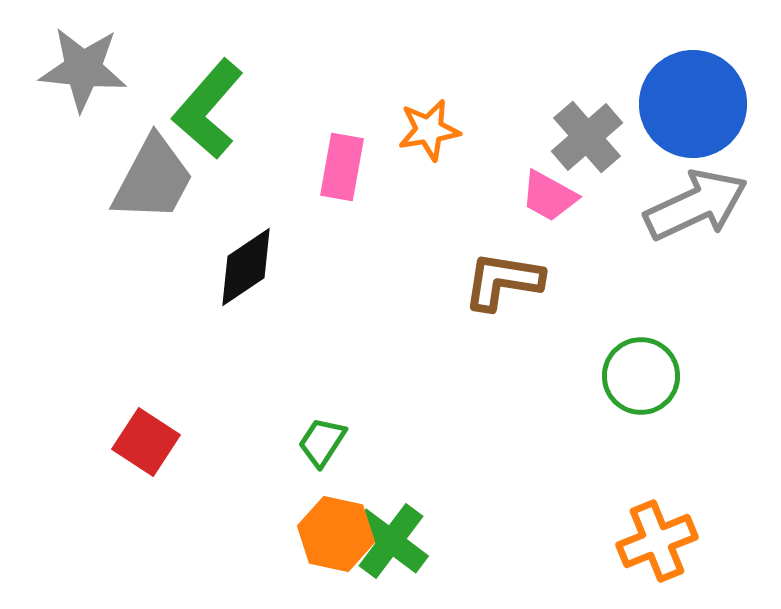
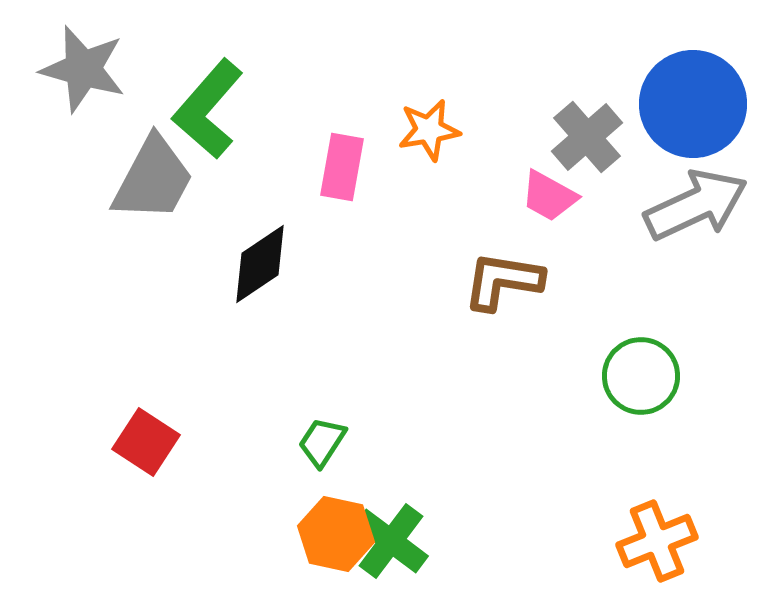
gray star: rotated 10 degrees clockwise
black diamond: moved 14 px right, 3 px up
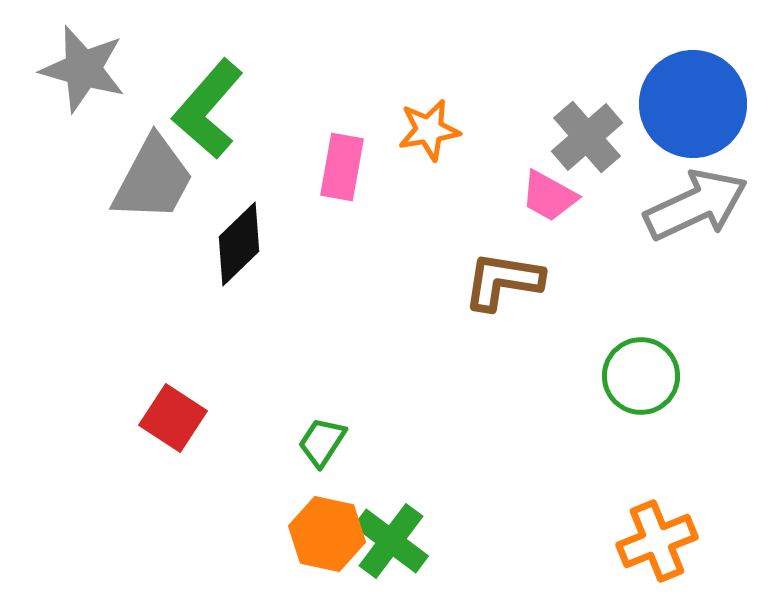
black diamond: moved 21 px left, 20 px up; rotated 10 degrees counterclockwise
red square: moved 27 px right, 24 px up
orange hexagon: moved 9 px left
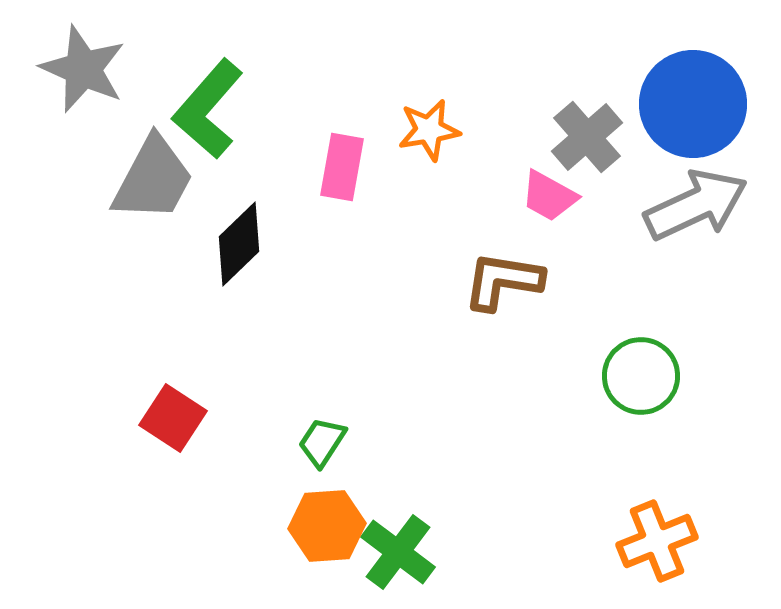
gray star: rotated 8 degrees clockwise
orange hexagon: moved 8 px up; rotated 16 degrees counterclockwise
green cross: moved 7 px right, 11 px down
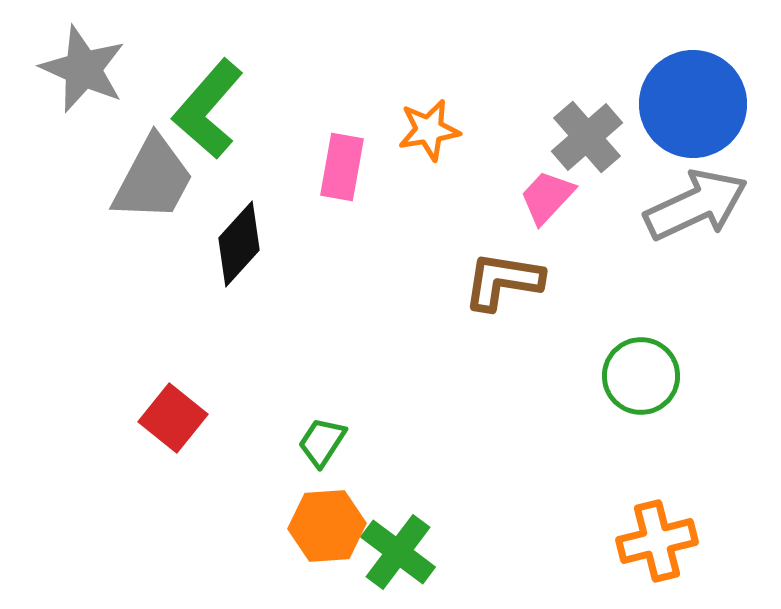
pink trapezoid: moved 2 px left, 1 px down; rotated 104 degrees clockwise
black diamond: rotated 4 degrees counterclockwise
red square: rotated 6 degrees clockwise
orange cross: rotated 8 degrees clockwise
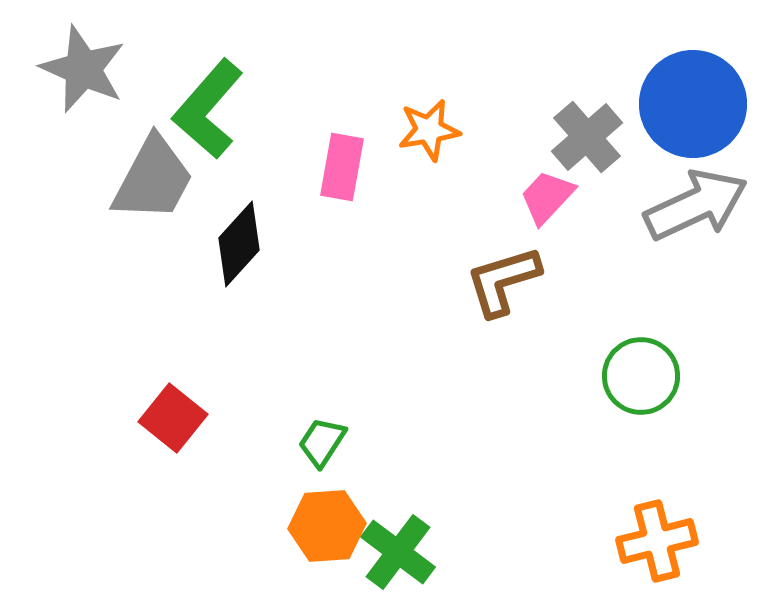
brown L-shape: rotated 26 degrees counterclockwise
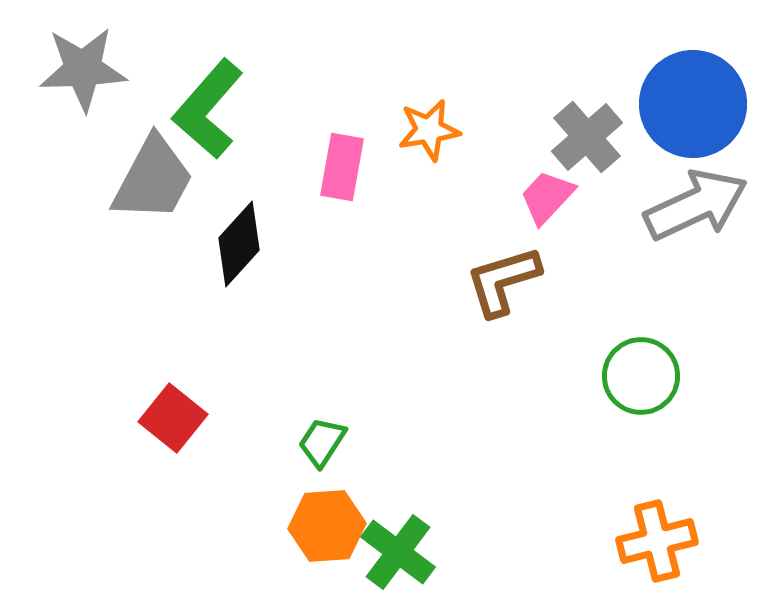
gray star: rotated 26 degrees counterclockwise
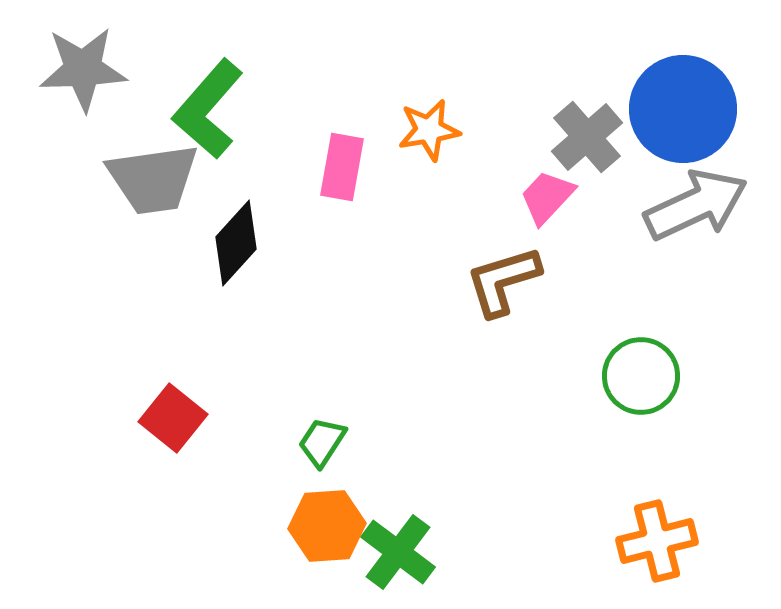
blue circle: moved 10 px left, 5 px down
gray trapezoid: rotated 54 degrees clockwise
black diamond: moved 3 px left, 1 px up
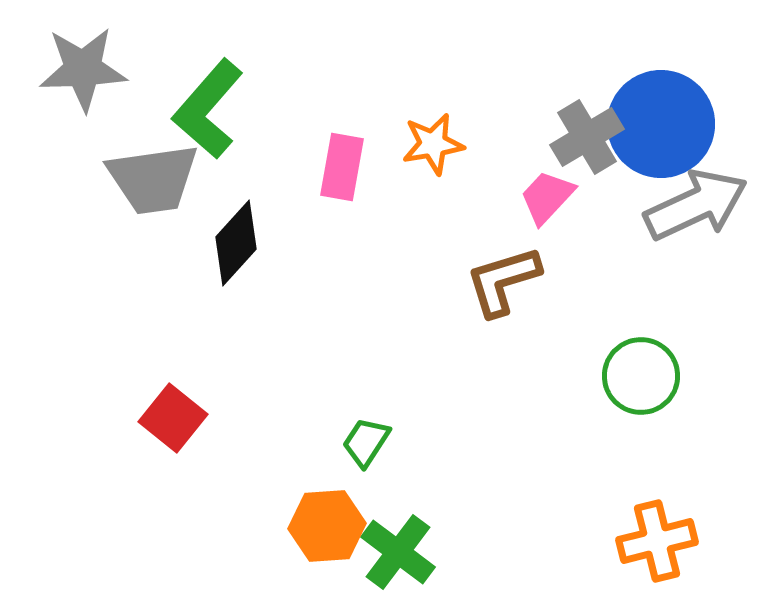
blue circle: moved 22 px left, 15 px down
orange star: moved 4 px right, 14 px down
gray cross: rotated 10 degrees clockwise
green trapezoid: moved 44 px right
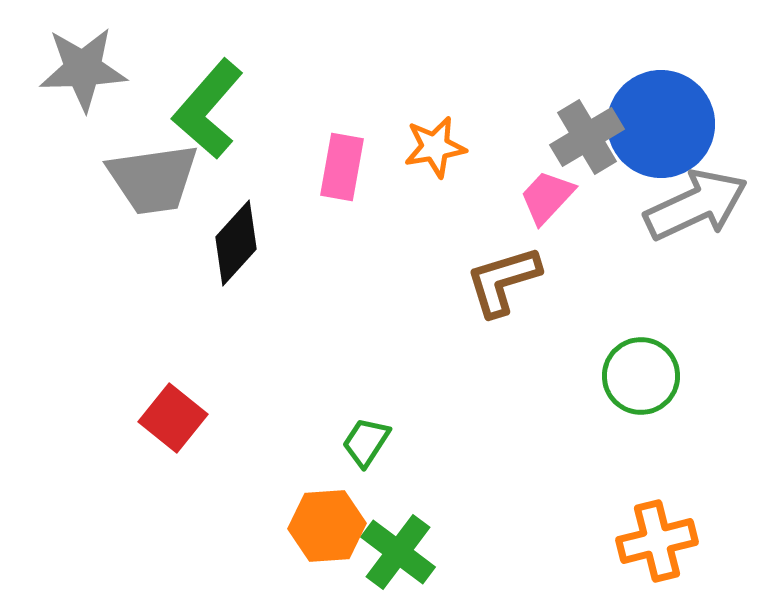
orange star: moved 2 px right, 3 px down
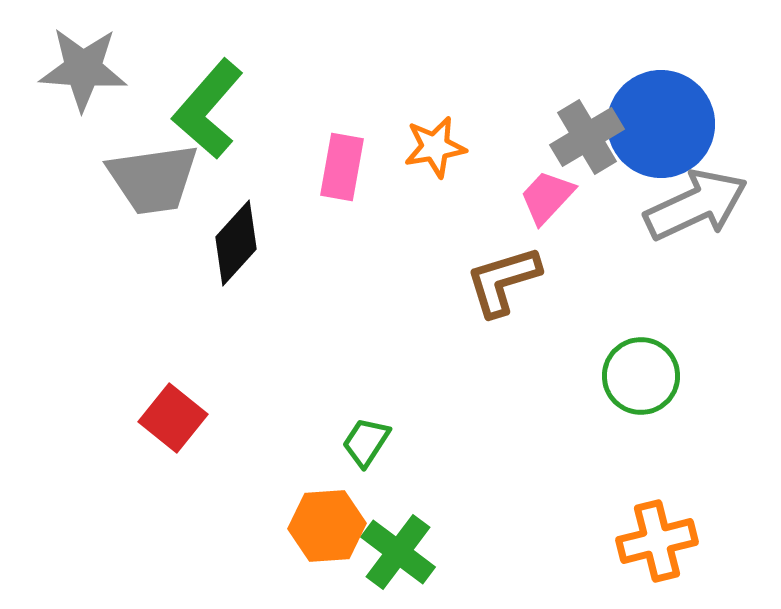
gray star: rotated 6 degrees clockwise
